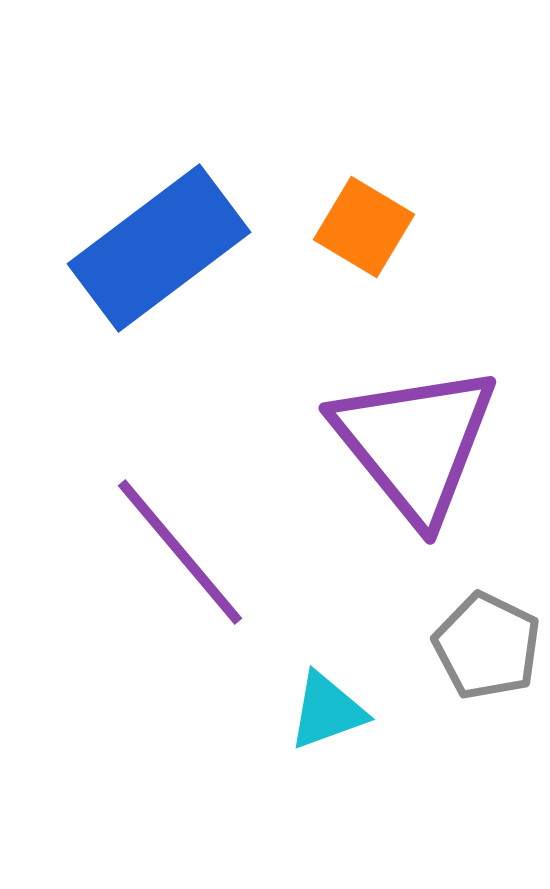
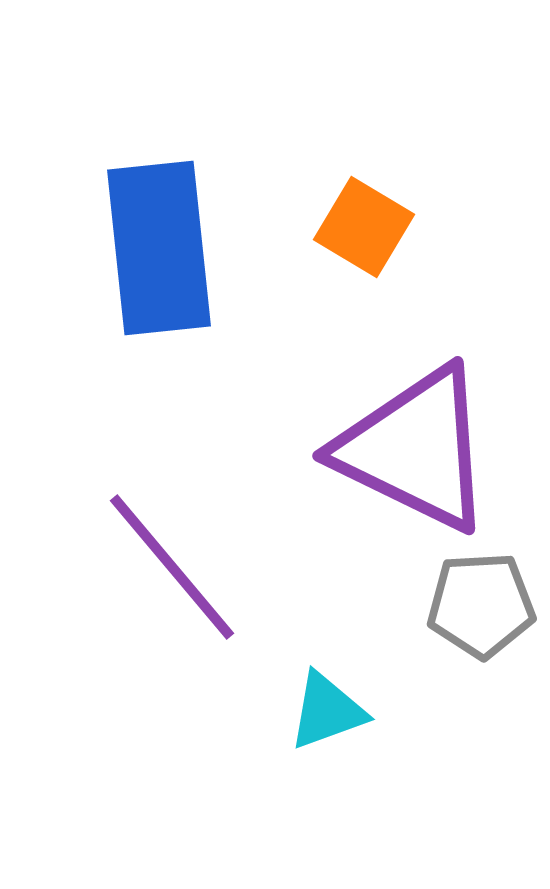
blue rectangle: rotated 59 degrees counterclockwise
purple triangle: moved 6 px down; rotated 25 degrees counterclockwise
purple line: moved 8 px left, 15 px down
gray pentagon: moved 6 px left, 41 px up; rotated 29 degrees counterclockwise
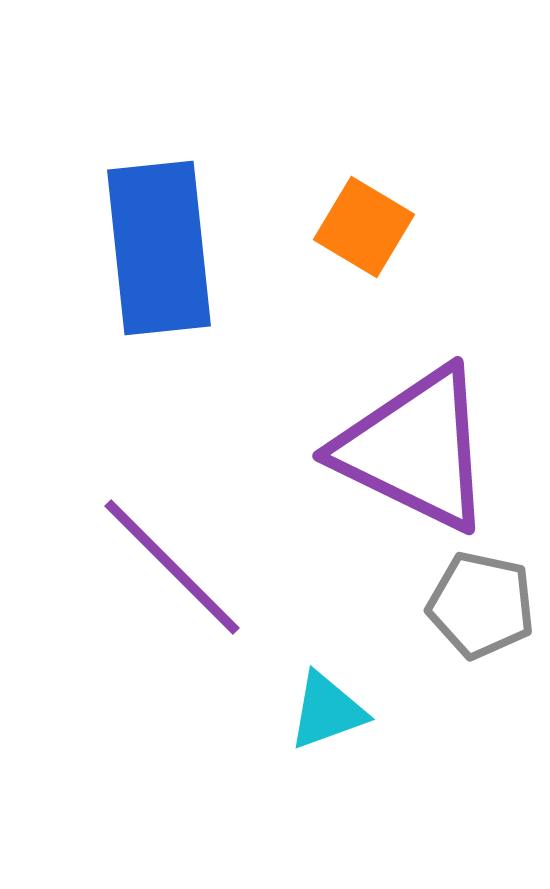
purple line: rotated 5 degrees counterclockwise
gray pentagon: rotated 15 degrees clockwise
